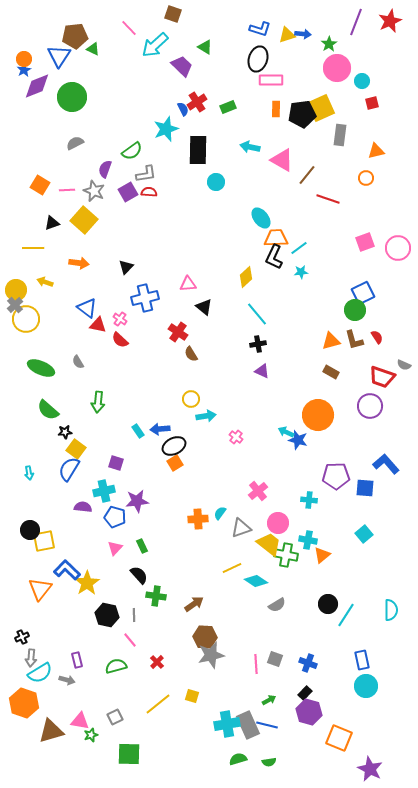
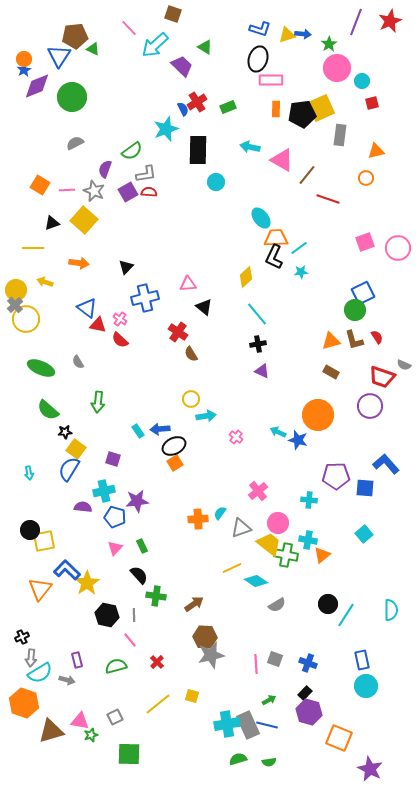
cyan arrow at (286, 432): moved 8 px left
purple square at (116, 463): moved 3 px left, 4 px up
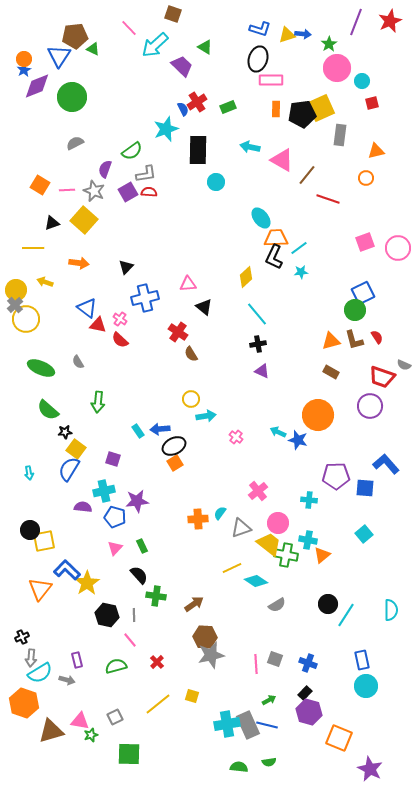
green semicircle at (238, 759): moved 1 px right, 8 px down; rotated 24 degrees clockwise
